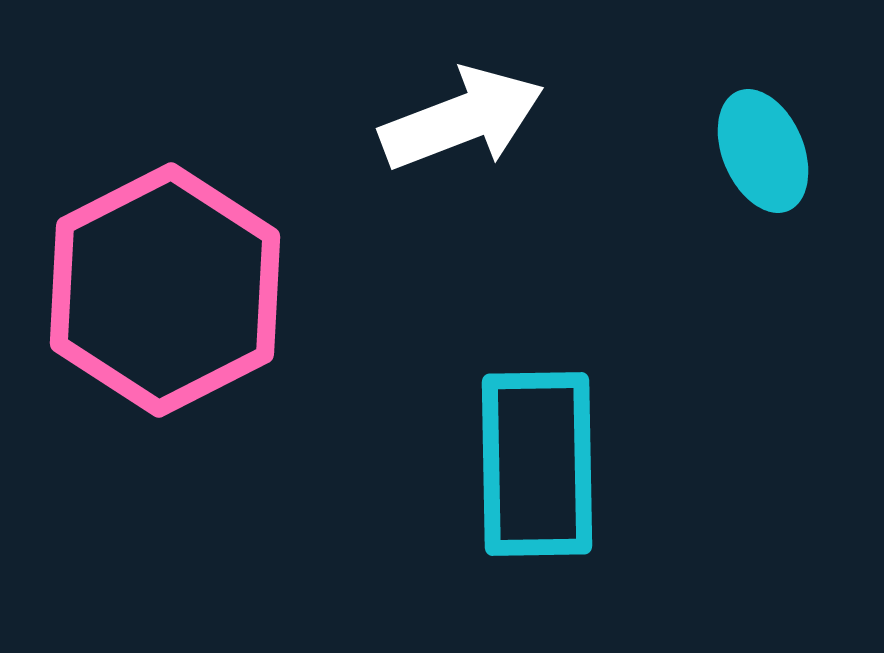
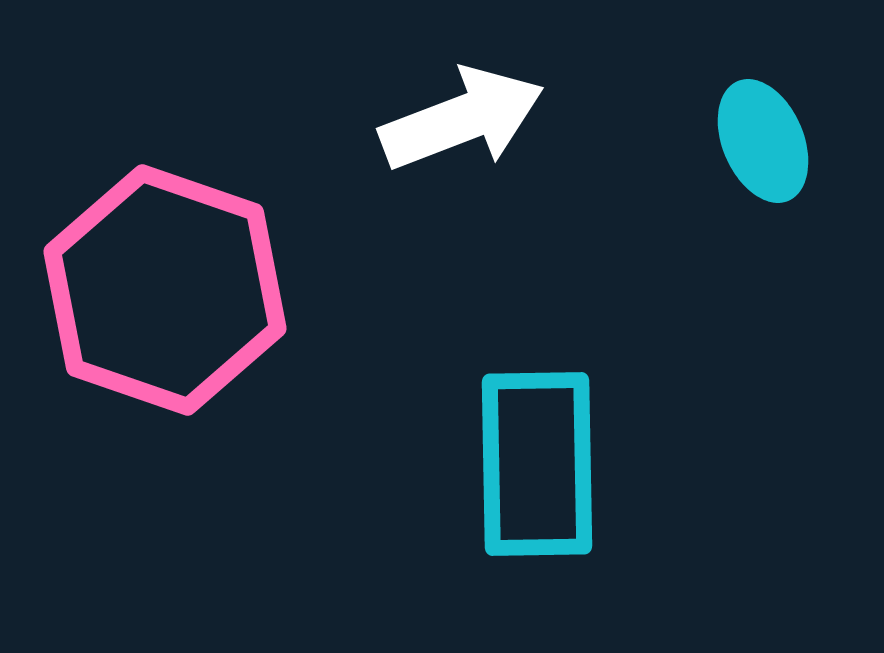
cyan ellipse: moved 10 px up
pink hexagon: rotated 14 degrees counterclockwise
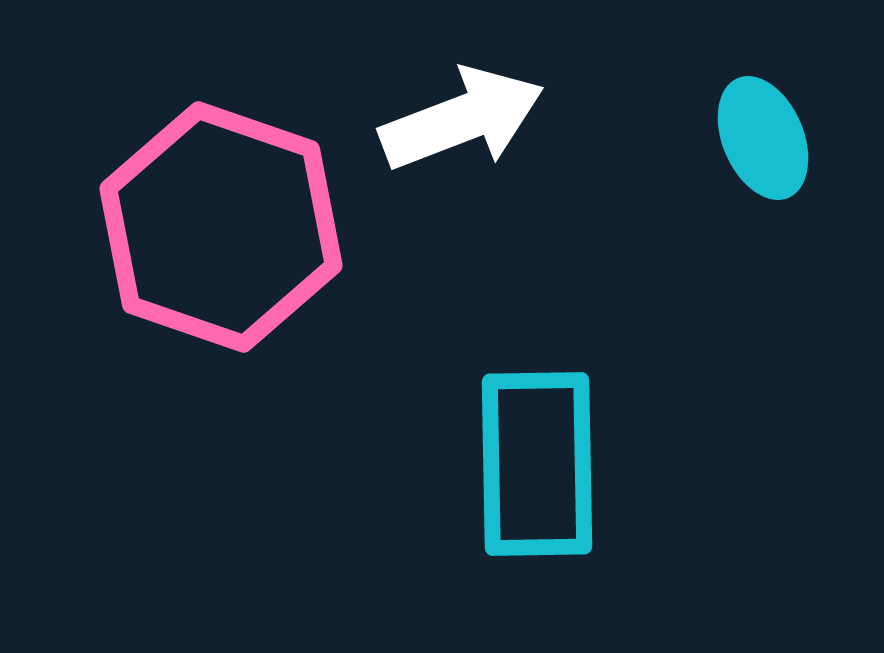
cyan ellipse: moved 3 px up
pink hexagon: moved 56 px right, 63 px up
